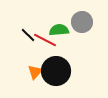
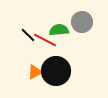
orange triangle: rotated 21 degrees clockwise
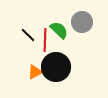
green semicircle: rotated 48 degrees clockwise
red line: rotated 65 degrees clockwise
black circle: moved 4 px up
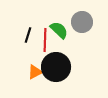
black line: rotated 63 degrees clockwise
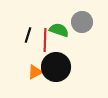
green semicircle: rotated 24 degrees counterclockwise
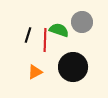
black circle: moved 17 px right
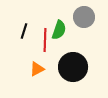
gray circle: moved 2 px right, 5 px up
green semicircle: rotated 90 degrees clockwise
black line: moved 4 px left, 4 px up
orange triangle: moved 2 px right, 3 px up
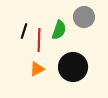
red line: moved 6 px left
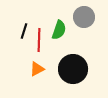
black circle: moved 2 px down
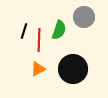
orange triangle: moved 1 px right
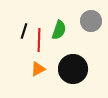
gray circle: moved 7 px right, 4 px down
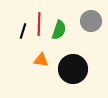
black line: moved 1 px left
red line: moved 16 px up
orange triangle: moved 3 px right, 9 px up; rotated 35 degrees clockwise
